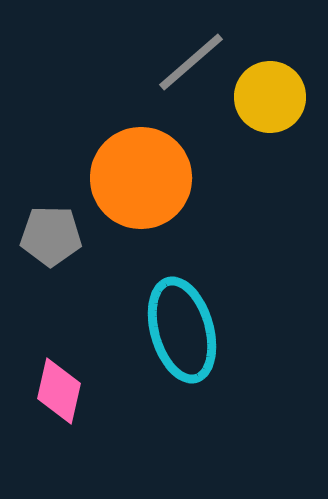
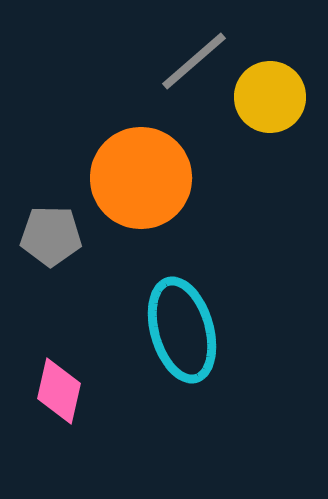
gray line: moved 3 px right, 1 px up
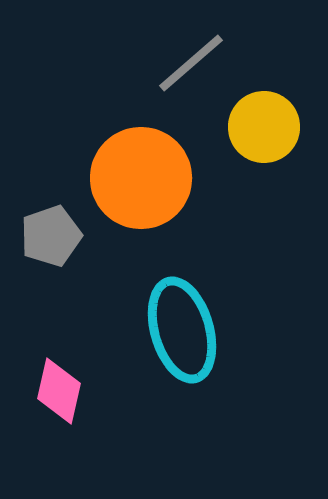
gray line: moved 3 px left, 2 px down
yellow circle: moved 6 px left, 30 px down
gray pentagon: rotated 20 degrees counterclockwise
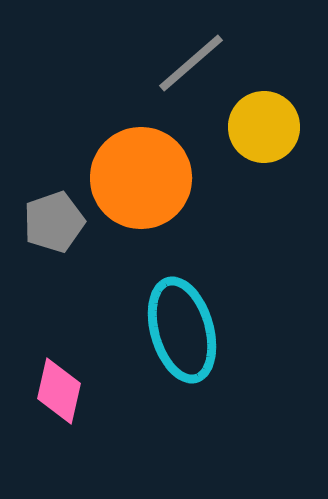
gray pentagon: moved 3 px right, 14 px up
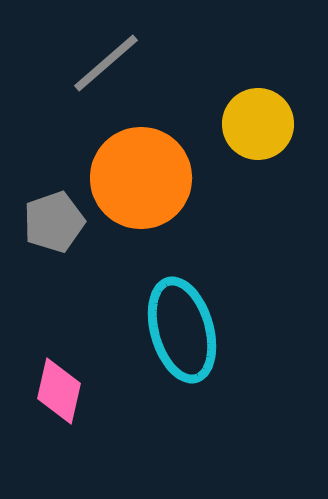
gray line: moved 85 px left
yellow circle: moved 6 px left, 3 px up
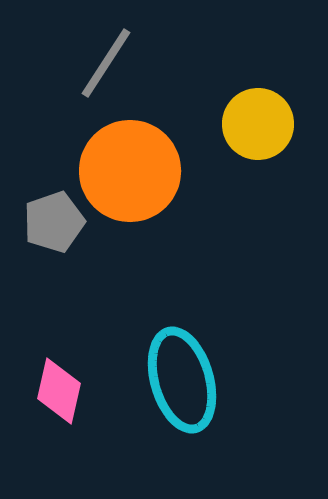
gray line: rotated 16 degrees counterclockwise
orange circle: moved 11 px left, 7 px up
cyan ellipse: moved 50 px down
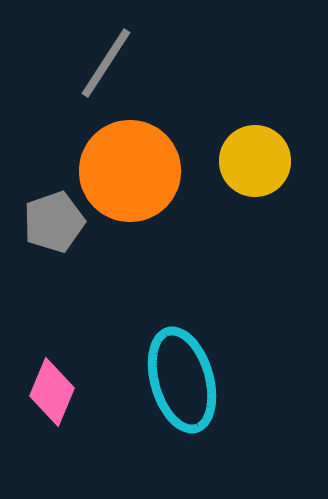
yellow circle: moved 3 px left, 37 px down
pink diamond: moved 7 px left, 1 px down; rotated 10 degrees clockwise
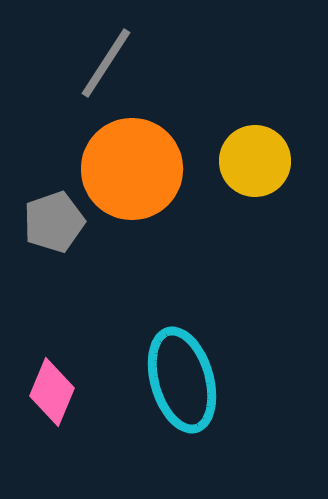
orange circle: moved 2 px right, 2 px up
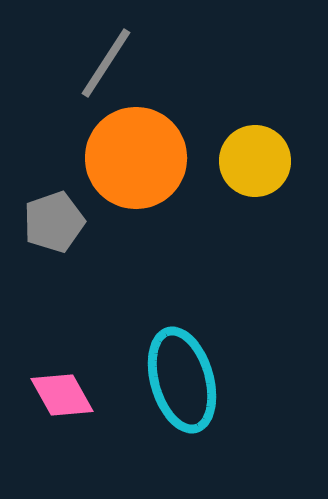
orange circle: moved 4 px right, 11 px up
pink diamond: moved 10 px right, 3 px down; rotated 52 degrees counterclockwise
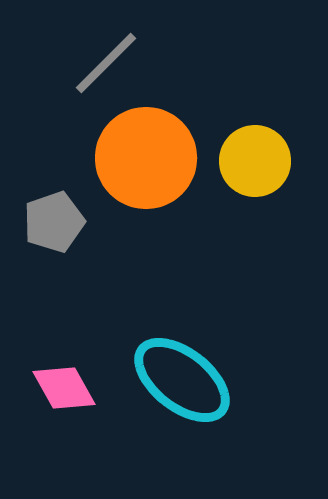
gray line: rotated 12 degrees clockwise
orange circle: moved 10 px right
cyan ellipse: rotated 36 degrees counterclockwise
pink diamond: moved 2 px right, 7 px up
